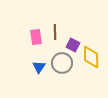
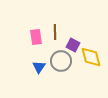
yellow diamond: rotated 15 degrees counterclockwise
gray circle: moved 1 px left, 2 px up
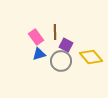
pink rectangle: rotated 28 degrees counterclockwise
purple square: moved 7 px left
yellow diamond: rotated 25 degrees counterclockwise
blue triangle: moved 13 px up; rotated 40 degrees clockwise
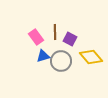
purple square: moved 4 px right, 6 px up
blue triangle: moved 4 px right, 2 px down
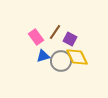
brown line: rotated 35 degrees clockwise
yellow diamond: moved 14 px left; rotated 15 degrees clockwise
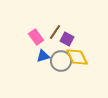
purple square: moved 3 px left
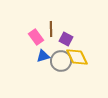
brown line: moved 4 px left, 3 px up; rotated 35 degrees counterclockwise
purple square: moved 1 px left
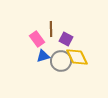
pink rectangle: moved 1 px right, 2 px down
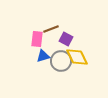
brown line: rotated 70 degrees clockwise
pink rectangle: rotated 42 degrees clockwise
